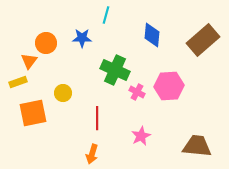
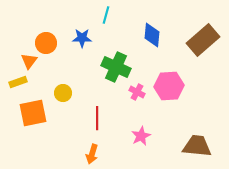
green cross: moved 1 px right, 3 px up
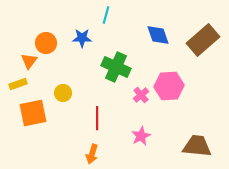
blue diamond: moved 6 px right; rotated 25 degrees counterclockwise
yellow rectangle: moved 2 px down
pink cross: moved 4 px right, 3 px down; rotated 21 degrees clockwise
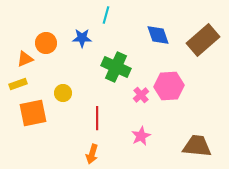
orange triangle: moved 4 px left, 2 px up; rotated 30 degrees clockwise
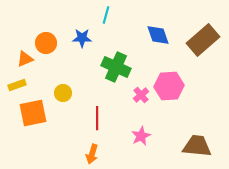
yellow rectangle: moved 1 px left, 1 px down
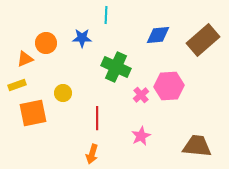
cyan line: rotated 12 degrees counterclockwise
blue diamond: rotated 75 degrees counterclockwise
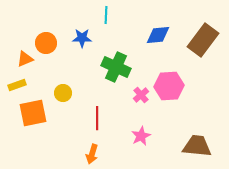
brown rectangle: rotated 12 degrees counterclockwise
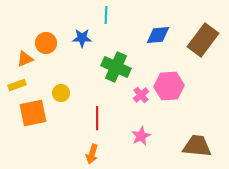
yellow circle: moved 2 px left
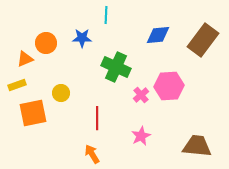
orange arrow: rotated 132 degrees clockwise
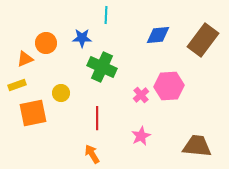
green cross: moved 14 px left
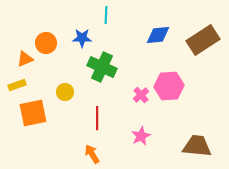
brown rectangle: rotated 20 degrees clockwise
yellow circle: moved 4 px right, 1 px up
